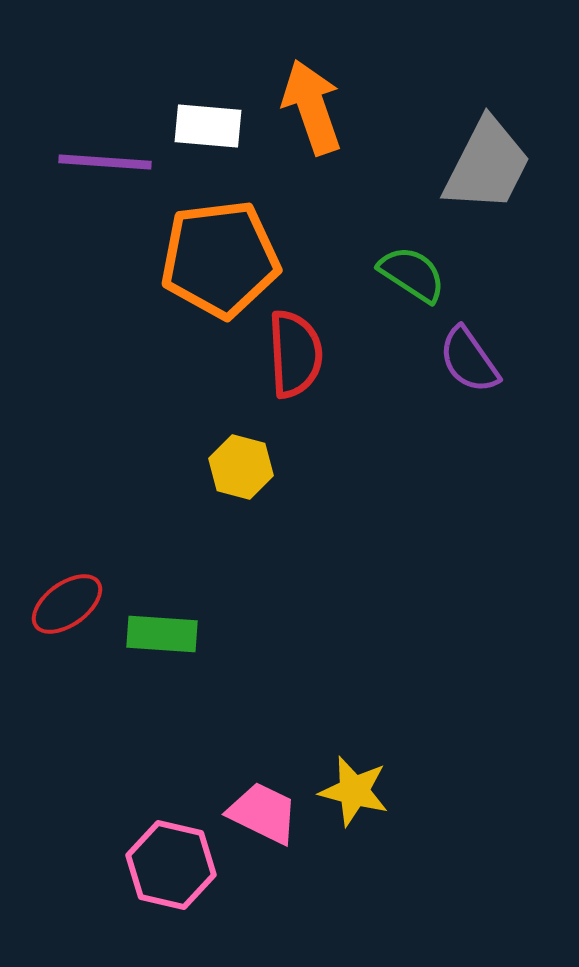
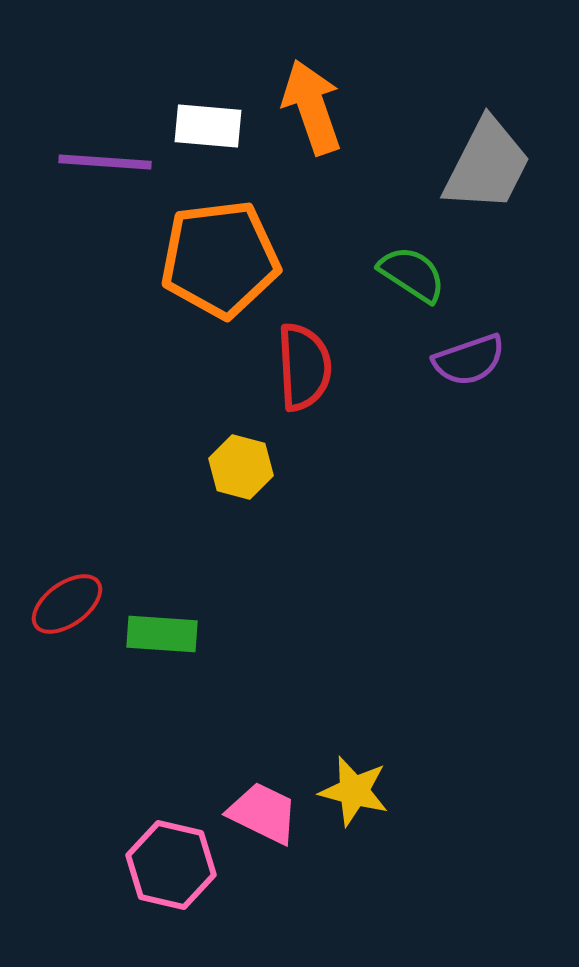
red semicircle: moved 9 px right, 13 px down
purple semicircle: rotated 74 degrees counterclockwise
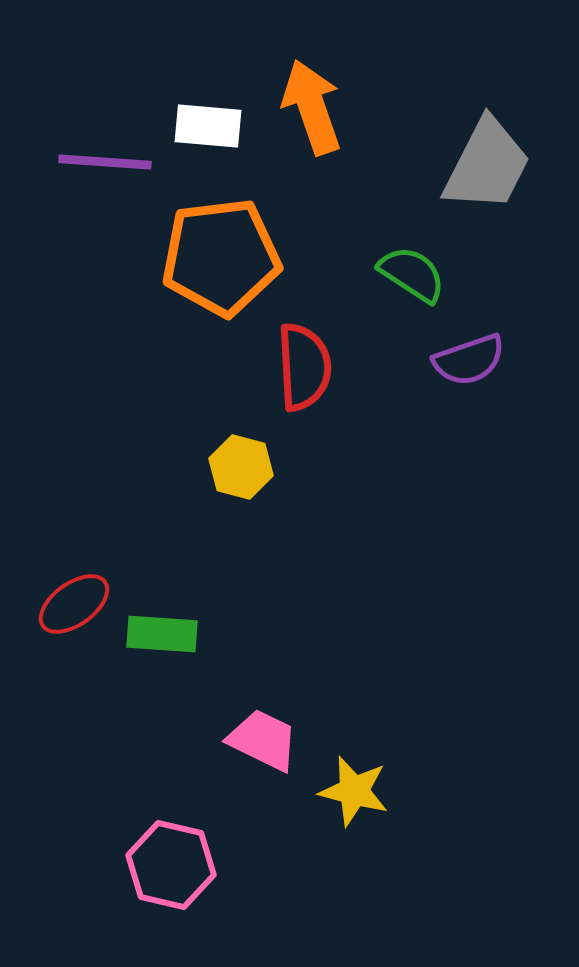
orange pentagon: moved 1 px right, 2 px up
red ellipse: moved 7 px right
pink trapezoid: moved 73 px up
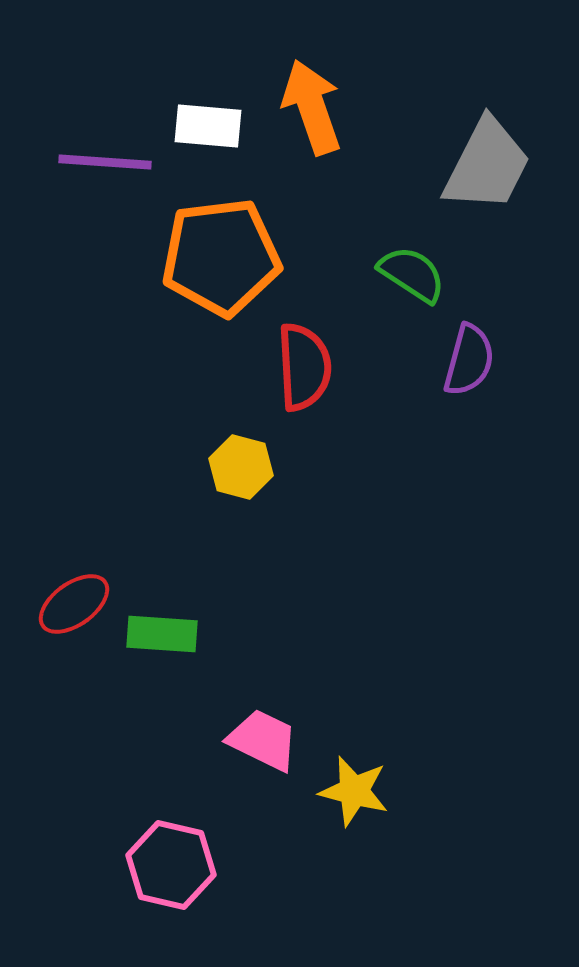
purple semicircle: rotated 56 degrees counterclockwise
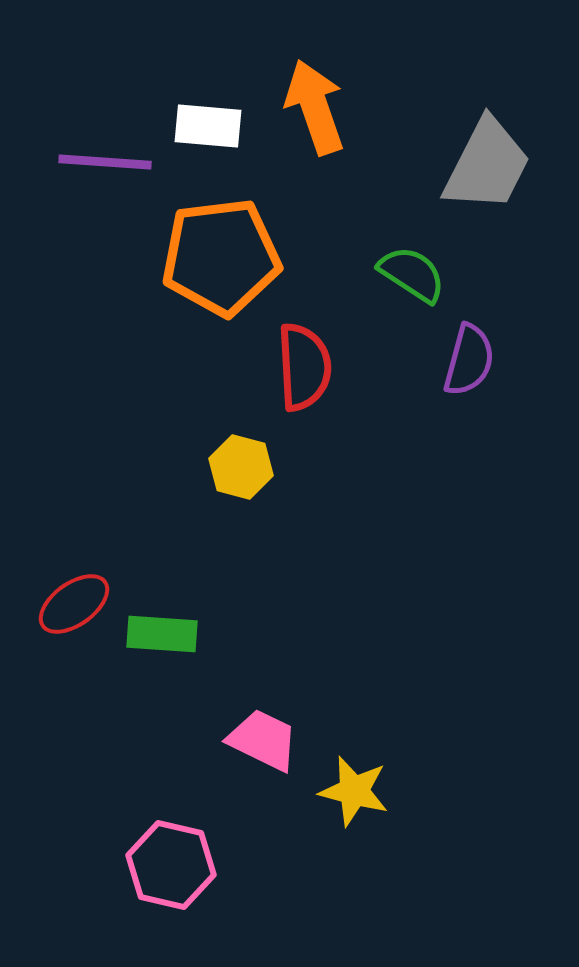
orange arrow: moved 3 px right
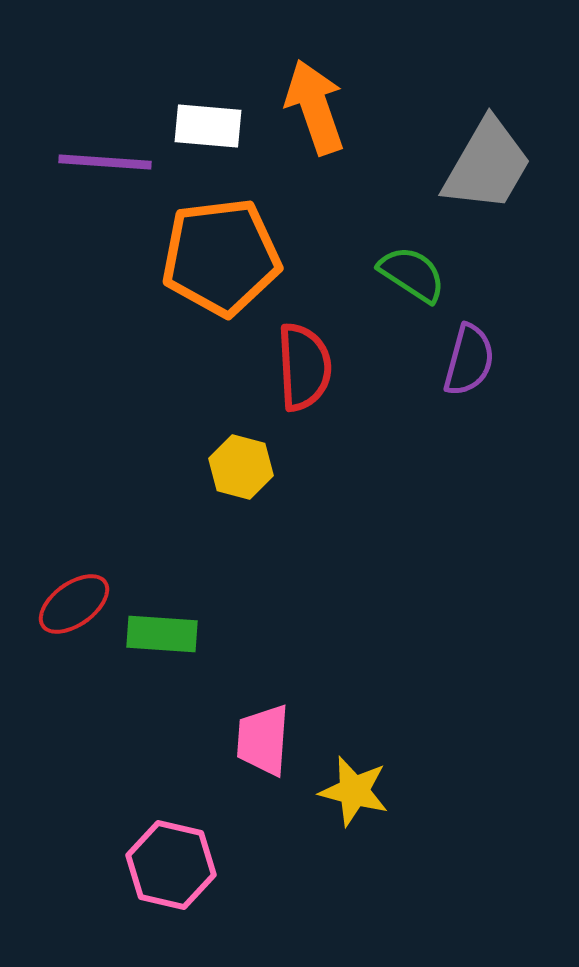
gray trapezoid: rotated 3 degrees clockwise
pink trapezoid: rotated 112 degrees counterclockwise
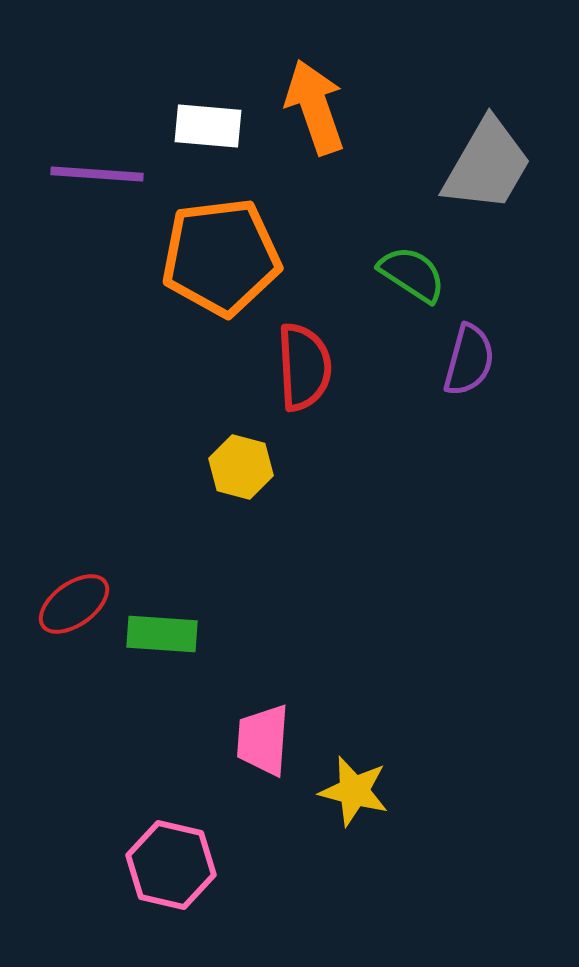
purple line: moved 8 px left, 12 px down
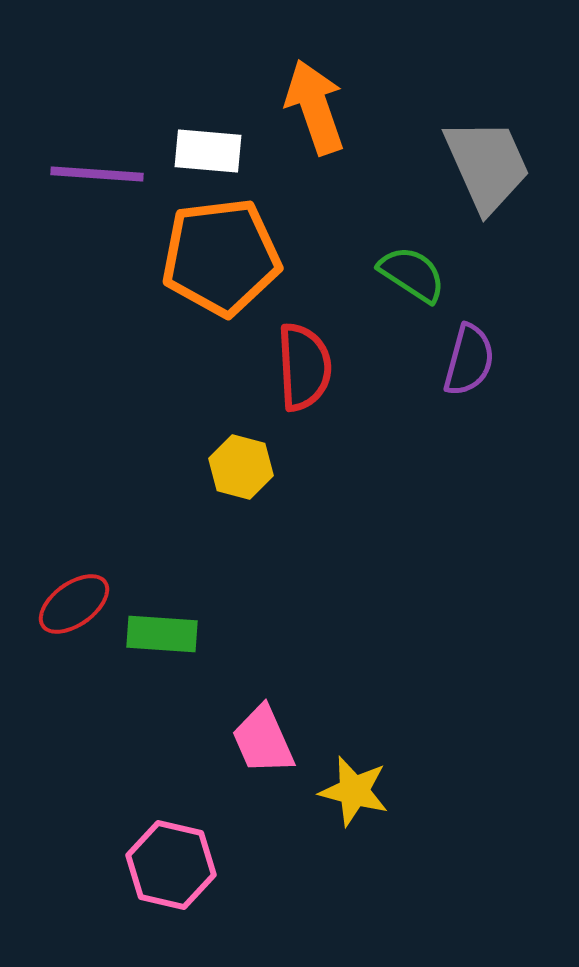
white rectangle: moved 25 px down
gray trapezoid: rotated 54 degrees counterclockwise
pink trapezoid: rotated 28 degrees counterclockwise
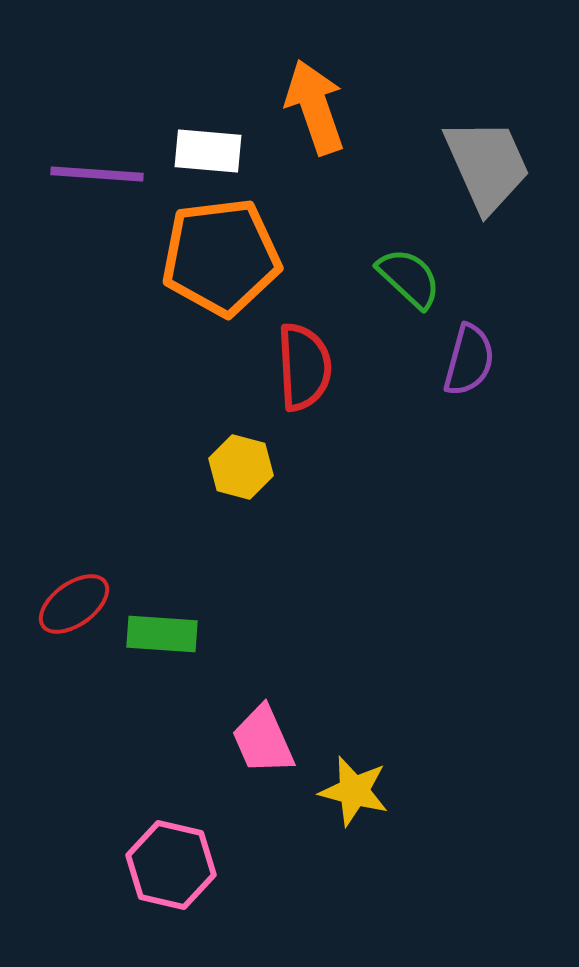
green semicircle: moved 3 px left, 4 px down; rotated 10 degrees clockwise
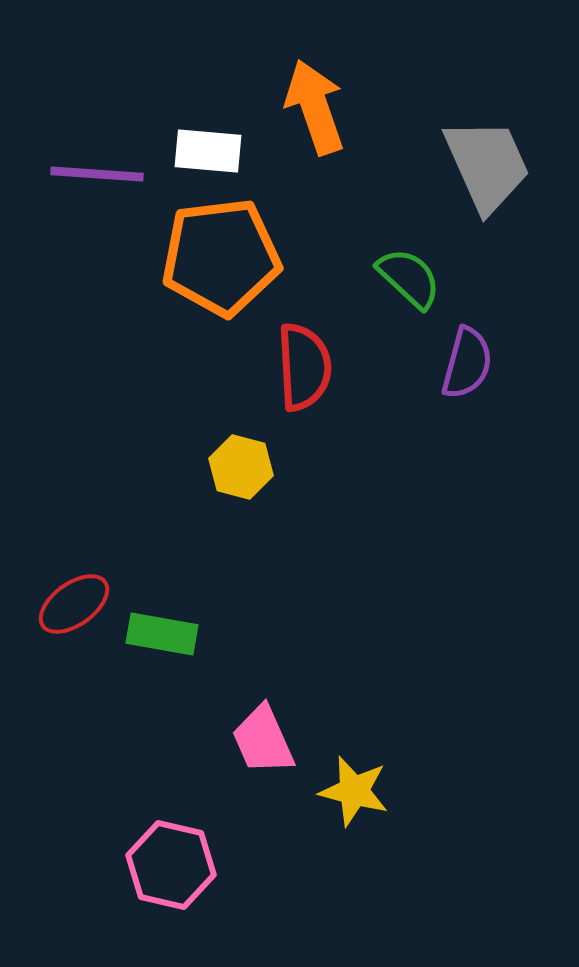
purple semicircle: moved 2 px left, 3 px down
green rectangle: rotated 6 degrees clockwise
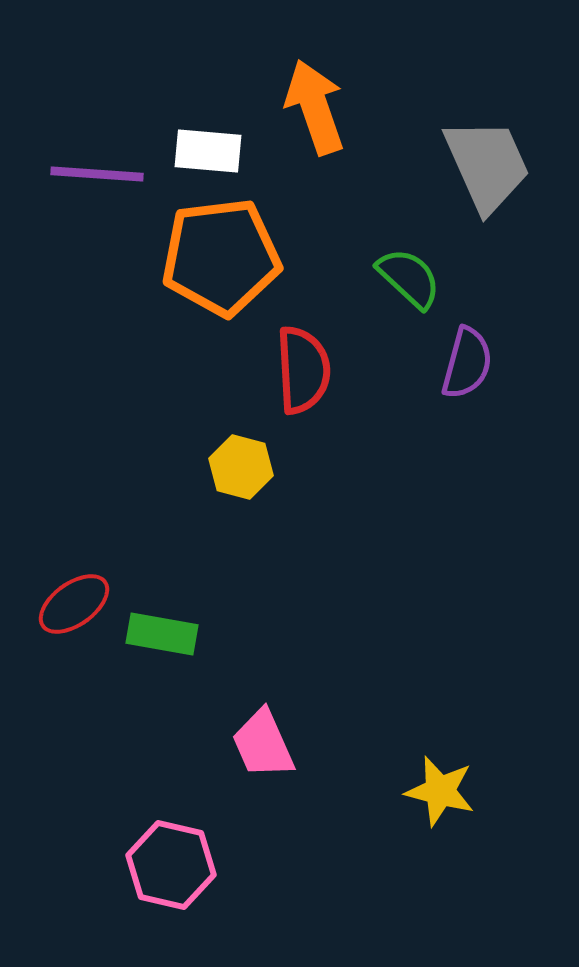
red semicircle: moved 1 px left, 3 px down
pink trapezoid: moved 4 px down
yellow star: moved 86 px right
